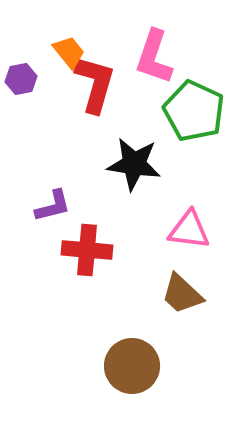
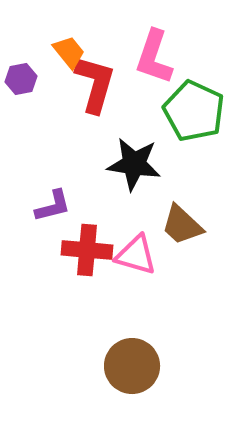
pink triangle: moved 53 px left, 25 px down; rotated 9 degrees clockwise
brown trapezoid: moved 69 px up
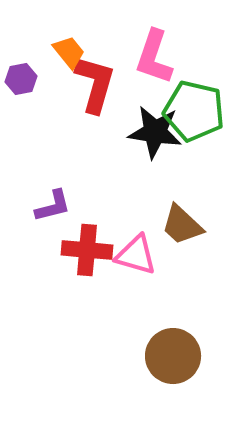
green pentagon: rotated 12 degrees counterclockwise
black star: moved 21 px right, 32 px up
brown circle: moved 41 px right, 10 px up
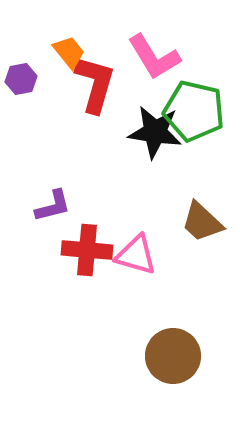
pink L-shape: rotated 50 degrees counterclockwise
brown trapezoid: moved 20 px right, 3 px up
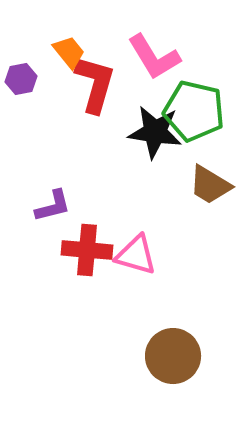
brown trapezoid: moved 8 px right, 37 px up; rotated 12 degrees counterclockwise
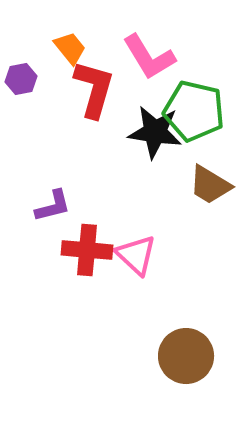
orange trapezoid: moved 1 px right, 4 px up
pink L-shape: moved 5 px left
red L-shape: moved 1 px left, 5 px down
pink triangle: rotated 27 degrees clockwise
brown circle: moved 13 px right
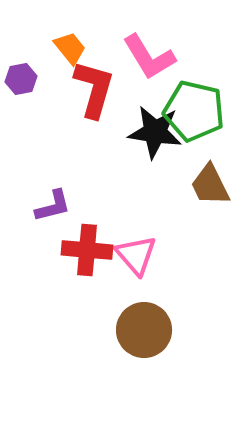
brown trapezoid: rotated 33 degrees clockwise
pink triangle: rotated 6 degrees clockwise
brown circle: moved 42 px left, 26 px up
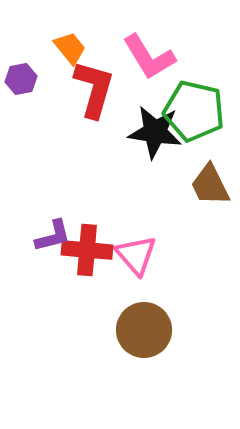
purple L-shape: moved 30 px down
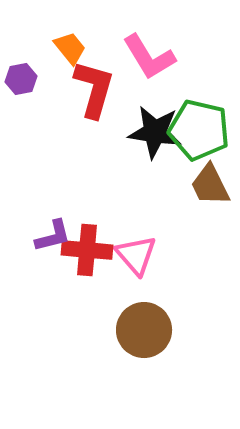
green pentagon: moved 5 px right, 19 px down
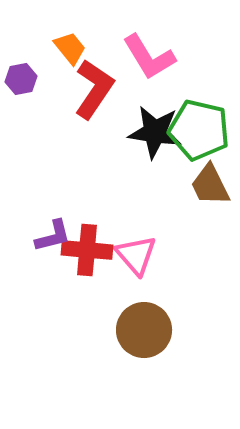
red L-shape: rotated 18 degrees clockwise
